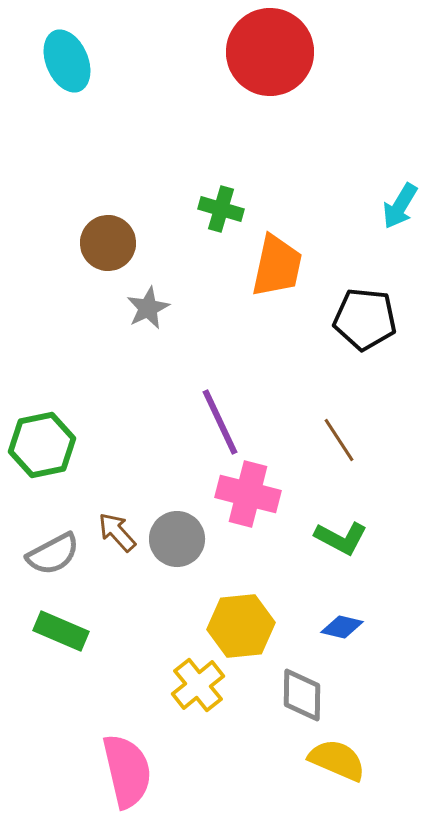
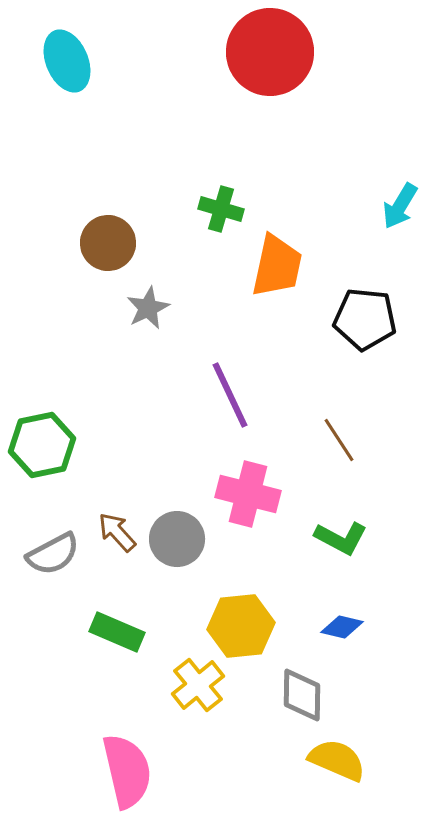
purple line: moved 10 px right, 27 px up
green rectangle: moved 56 px right, 1 px down
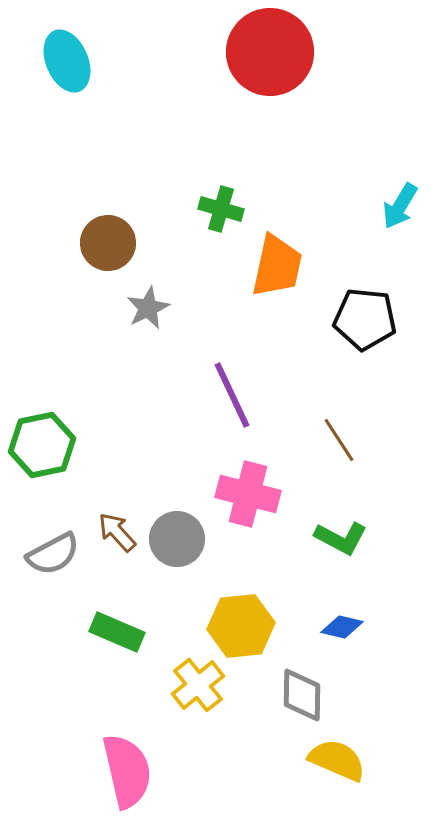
purple line: moved 2 px right
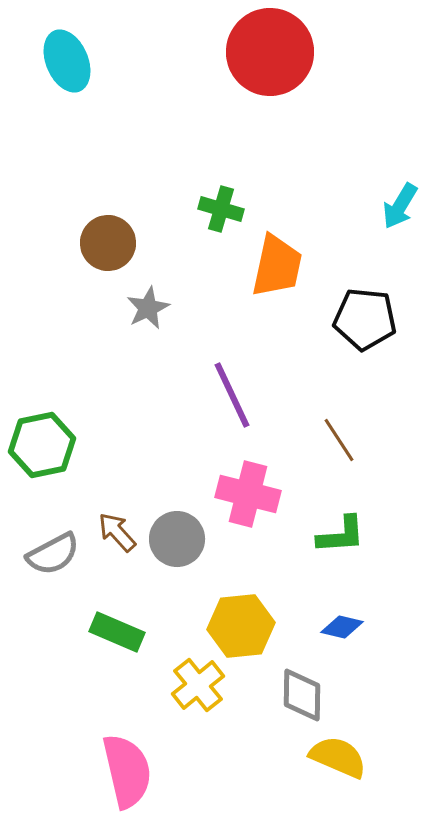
green L-shape: moved 3 px up; rotated 32 degrees counterclockwise
yellow semicircle: moved 1 px right, 3 px up
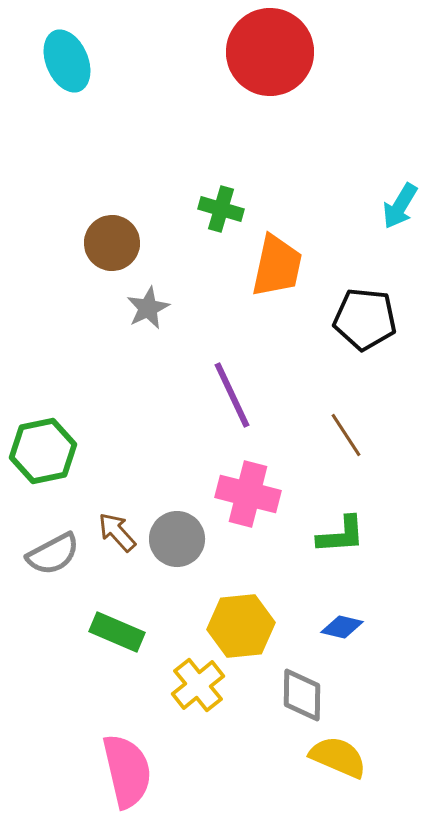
brown circle: moved 4 px right
brown line: moved 7 px right, 5 px up
green hexagon: moved 1 px right, 6 px down
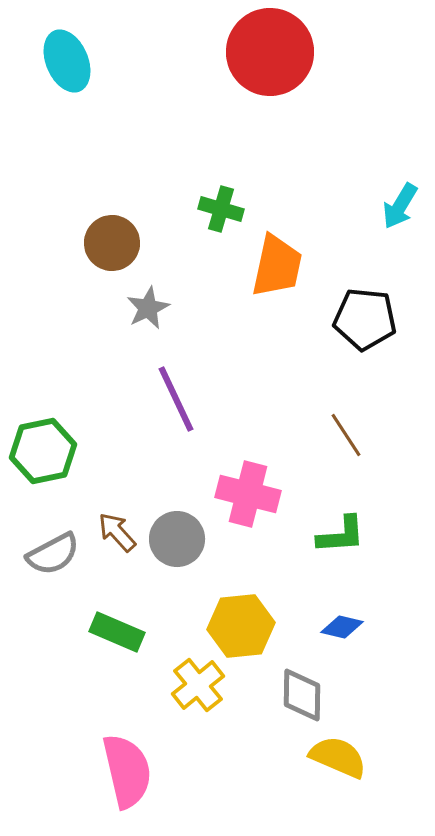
purple line: moved 56 px left, 4 px down
